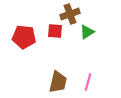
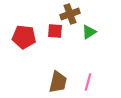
green triangle: moved 2 px right
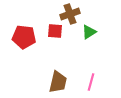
pink line: moved 3 px right
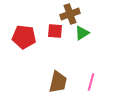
green triangle: moved 7 px left, 1 px down
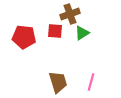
brown trapezoid: rotated 30 degrees counterclockwise
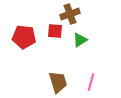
green triangle: moved 2 px left, 7 px down
